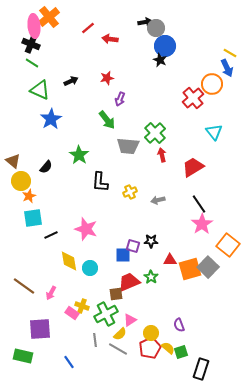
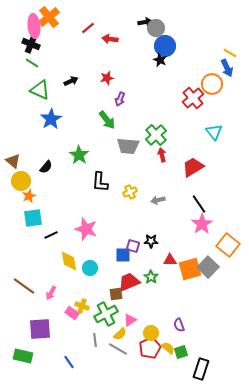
green cross at (155, 133): moved 1 px right, 2 px down
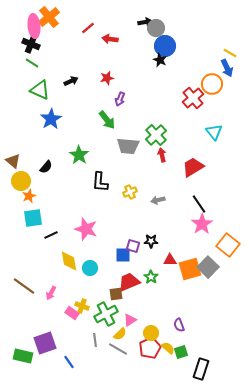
purple square at (40, 329): moved 5 px right, 14 px down; rotated 15 degrees counterclockwise
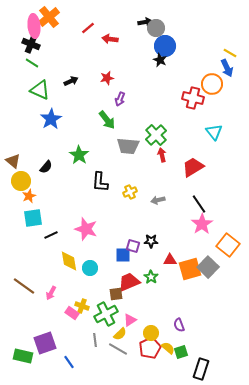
red cross at (193, 98): rotated 35 degrees counterclockwise
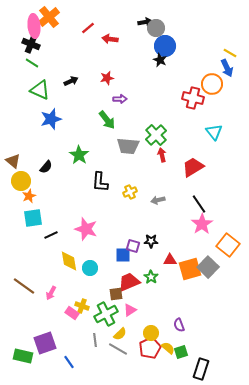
purple arrow at (120, 99): rotated 112 degrees counterclockwise
blue star at (51, 119): rotated 15 degrees clockwise
pink triangle at (130, 320): moved 10 px up
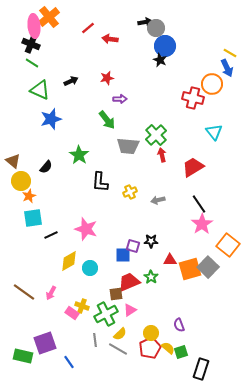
yellow diamond at (69, 261): rotated 70 degrees clockwise
brown line at (24, 286): moved 6 px down
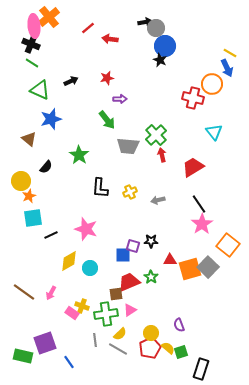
brown triangle at (13, 161): moved 16 px right, 22 px up
black L-shape at (100, 182): moved 6 px down
green cross at (106, 314): rotated 20 degrees clockwise
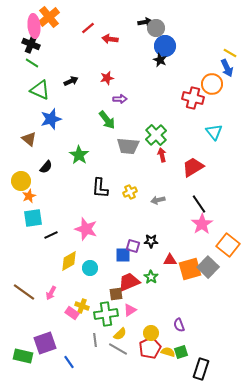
yellow semicircle at (168, 348): moved 4 px down; rotated 24 degrees counterclockwise
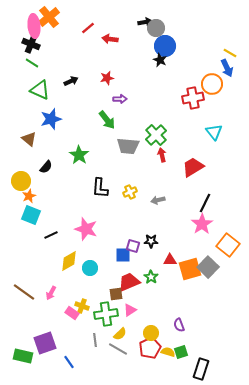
red cross at (193, 98): rotated 25 degrees counterclockwise
black line at (199, 204): moved 6 px right, 1 px up; rotated 60 degrees clockwise
cyan square at (33, 218): moved 2 px left, 3 px up; rotated 30 degrees clockwise
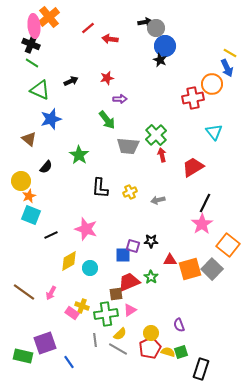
gray square at (208, 267): moved 4 px right, 2 px down
